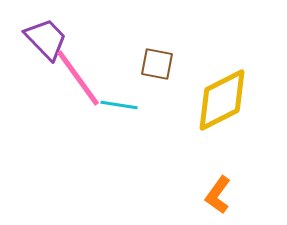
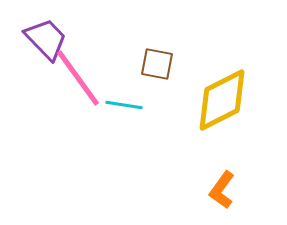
cyan line: moved 5 px right
orange L-shape: moved 4 px right, 5 px up
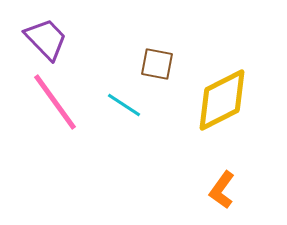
pink line: moved 23 px left, 24 px down
cyan line: rotated 24 degrees clockwise
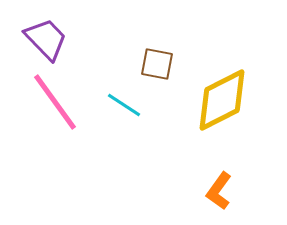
orange L-shape: moved 3 px left, 1 px down
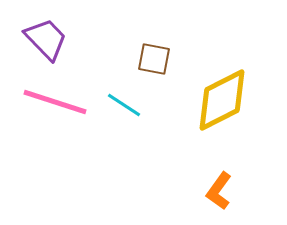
brown square: moved 3 px left, 5 px up
pink line: rotated 36 degrees counterclockwise
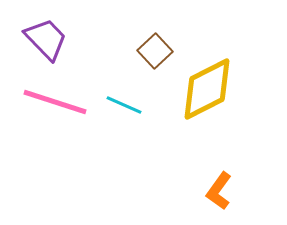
brown square: moved 1 px right, 8 px up; rotated 36 degrees clockwise
yellow diamond: moved 15 px left, 11 px up
cyan line: rotated 9 degrees counterclockwise
